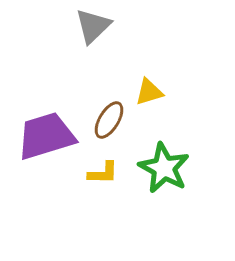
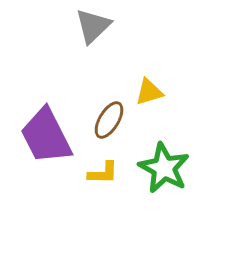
purple trapezoid: rotated 100 degrees counterclockwise
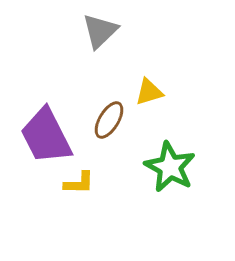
gray triangle: moved 7 px right, 5 px down
green star: moved 6 px right, 1 px up
yellow L-shape: moved 24 px left, 10 px down
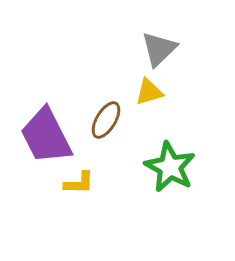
gray triangle: moved 59 px right, 18 px down
brown ellipse: moved 3 px left
